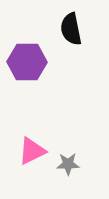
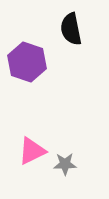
purple hexagon: rotated 18 degrees clockwise
gray star: moved 3 px left
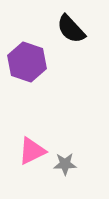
black semicircle: rotated 32 degrees counterclockwise
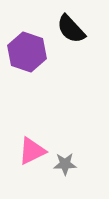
purple hexagon: moved 10 px up
